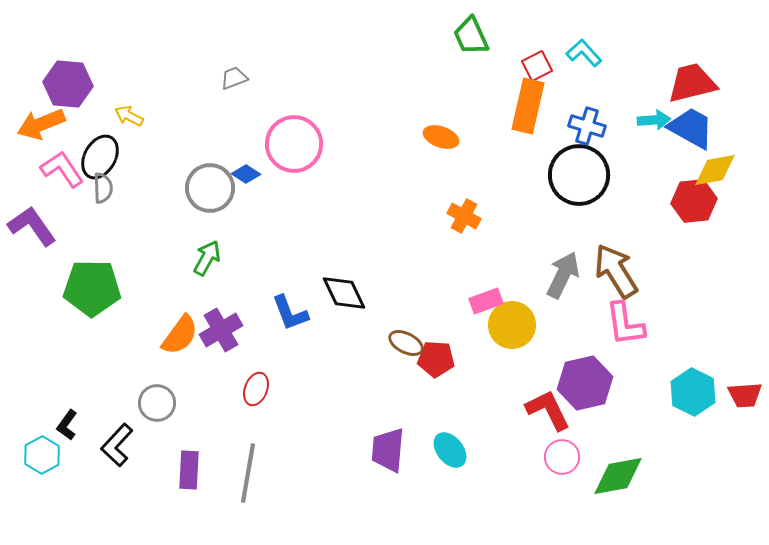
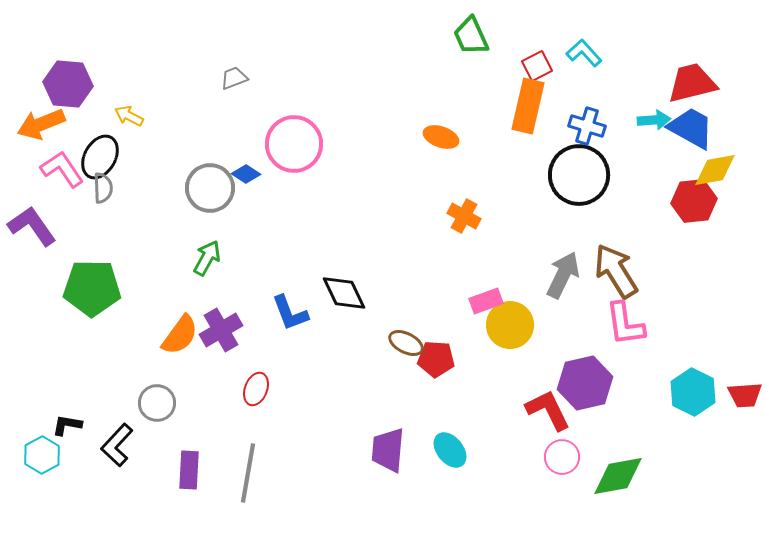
yellow circle at (512, 325): moved 2 px left
black L-shape at (67, 425): rotated 64 degrees clockwise
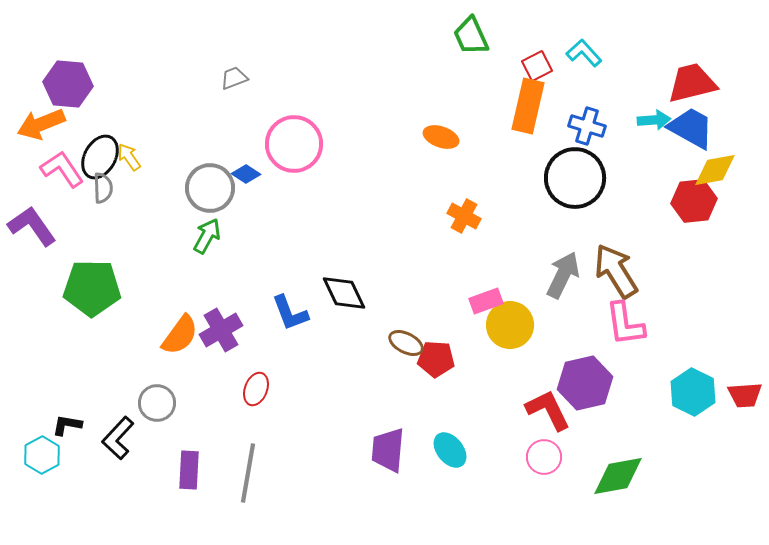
yellow arrow at (129, 116): moved 41 px down; rotated 28 degrees clockwise
black circle at (579, 175): moved 4 px left, 3 px down
green arrow at (207, 258): moved 22 px up
black L-shape at (117, 445): moved 1 px right, 7 px up
pink circle at (562, 457): moved 18 px left
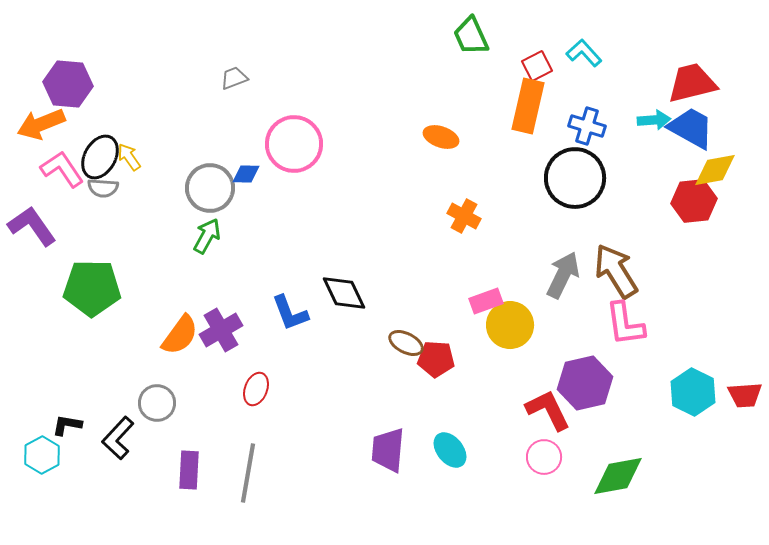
blue diamond at (246, 174): rotated 32 degrees counterclockwise
gray semicircle at (103, 188): rotated 96 degrees clockwise
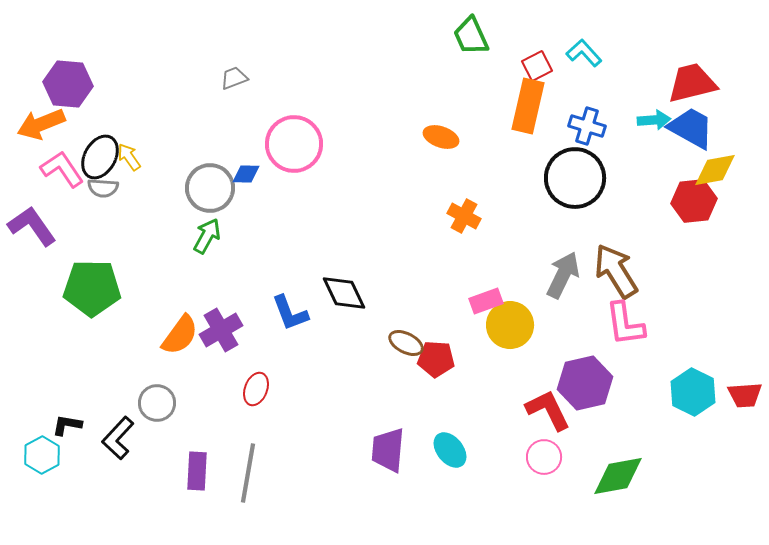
purple rectangle at (189, 470): moved 8 px right, 1 px down
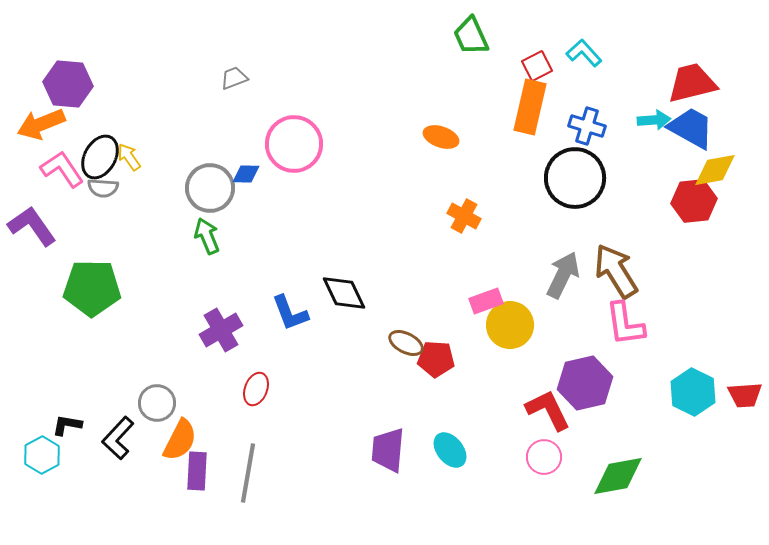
orange rectangle at (528, 106): moved 2 px right, 1 px down
green arrow at (207, 236): rotated 51 degrees counterclockwise
orange semicircle at (180, 335): moved 105 px down; rotated 9 degrees counterclockwise
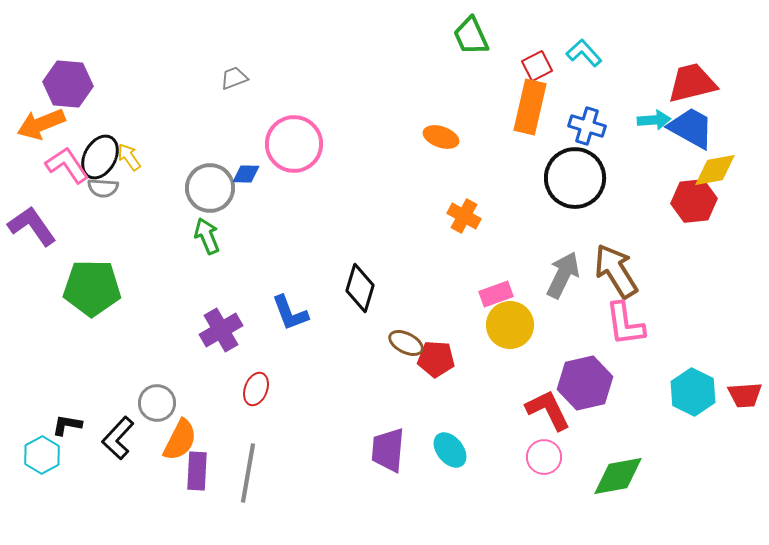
pink L-shape at (62, 169): moved 5 px right, 4 px up
black diamond at (344, 293): moved 16 px right, 5 px up; rotated 42 degrees clockwise
pink rectangle at (486, 301): moved 10 px right, 7 px up
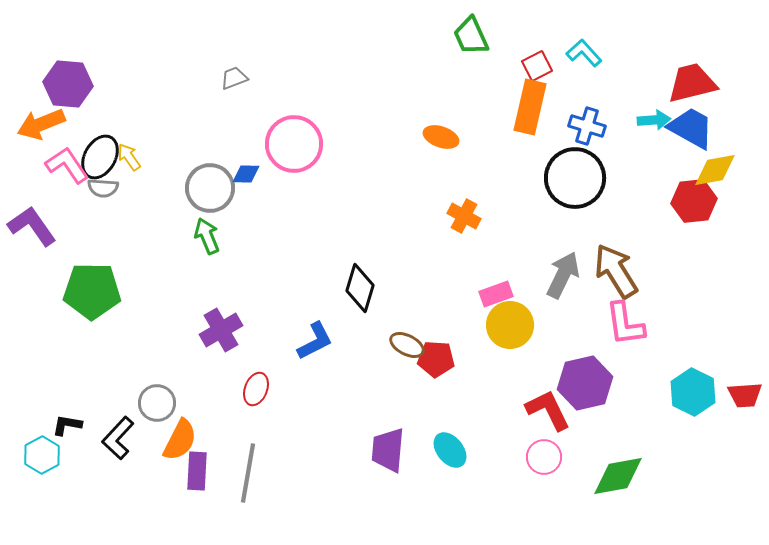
green pentagon at (92, 288): moved 3 px down
blue L-shape at (290, 313): moved 25 px right, 28 px down; rotated 96 degrees counterclockwise
brown ellipse at (406, 343): moved 1 px right, 2 px down
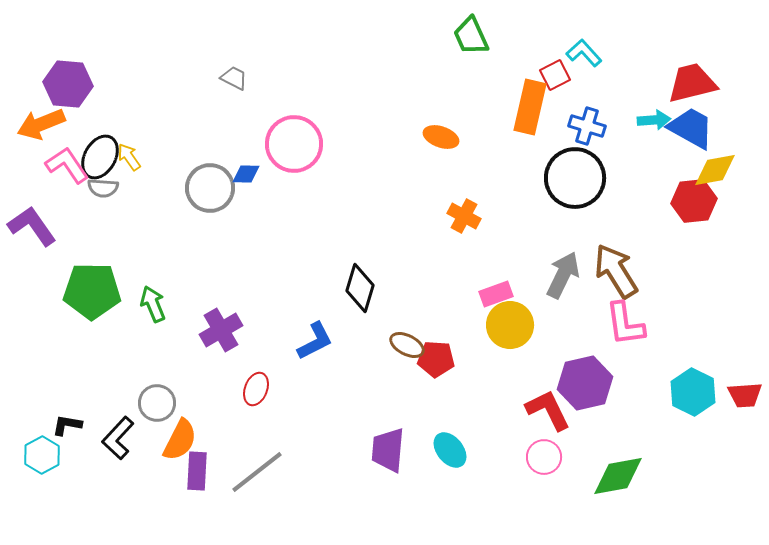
red square at (537, 66): moved 18 px right, 9 px down
gray trapezoid at (234, 78): rotated 48 degrees clockwise
green arrow at (207, 236): moved 54 px left, 68 px down
gray line at (248, 473): moved 9 px right, 1 px up; rotated 42 degrees clockwise
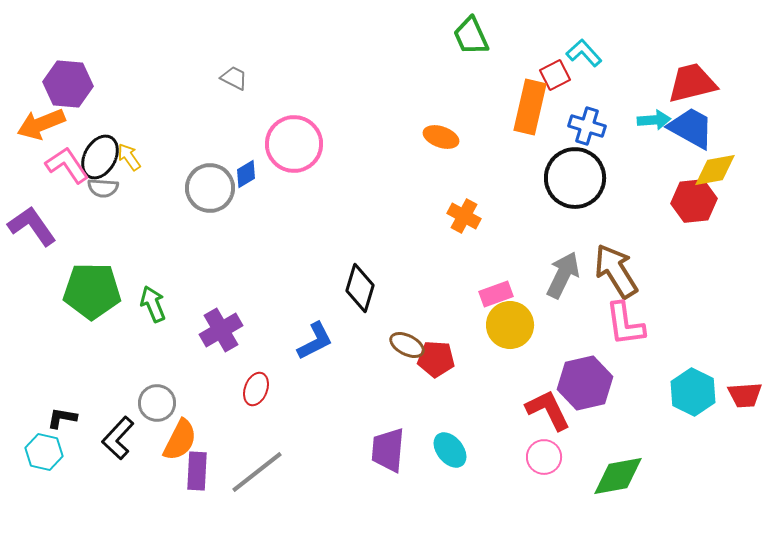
blue diamond at (246, 174): rotated 32 degrees counterclockwise
black L-shape at (67, 425): moved 5 px left, 7 px up
cyan hexagon at (42, 455): moved 2 px right, 3 px up; rotated 18 degrees counterclockwise
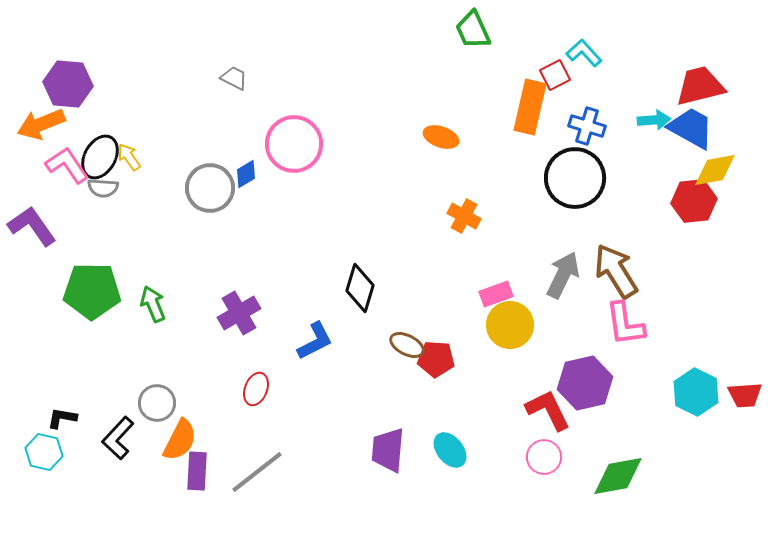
green trapezoid at (471, 36): moved 2 px right, 6 px up
red trapezoid at (692, 83): moved 8 px right, 3 px down
purple cross at (221, 330): moved 18 px right, 17 px up
cyan hexagon at (693, 392): moved 3 px right
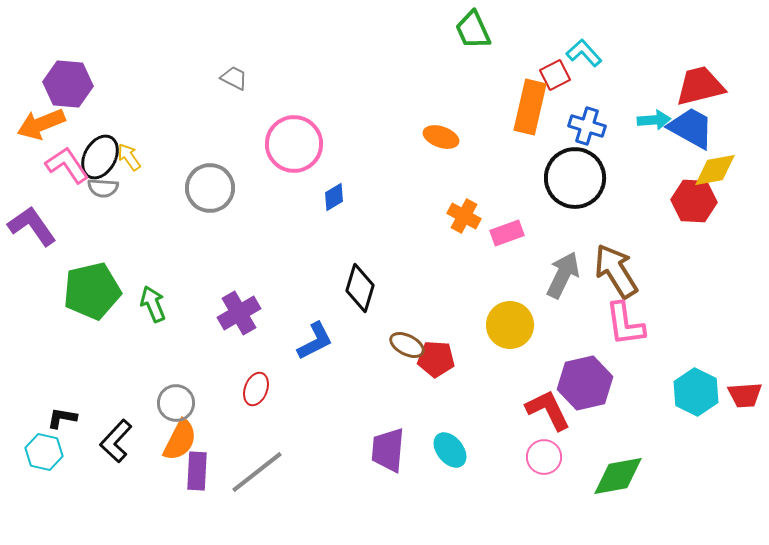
blue diamond at (246, 174): moved 88 px right, 23 px down
red hexagon at (694, 201): rotated 9 degrees clockwise
green pentagon at (92, 291): rotated 14 degrees counterclockwise
pink rectangle at (496, 294): moved 11 px right, 61 px up
gray circle at (157, 403): moved 19 px right
black L-shape at (118, 438): moved 2 px left, 3 px down
